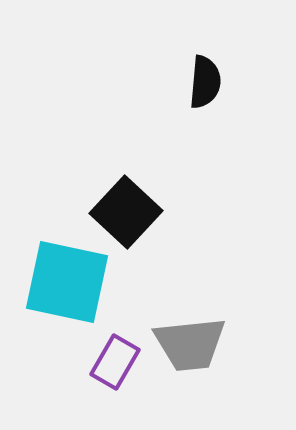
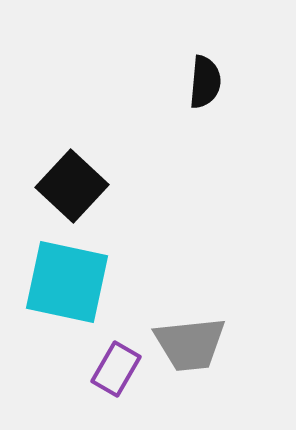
black square: moved 54 px left, 26 px up
purple rectangle: moved 1 px right, 7 px down
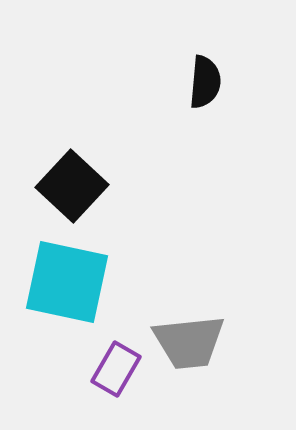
gray trapezoid: moved 1 px left, 2 px up
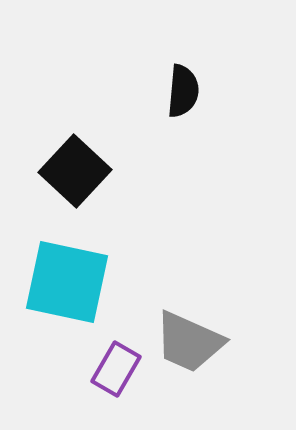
black semicircle: moved 22 px left, 9 px down
black square: moved 3 px right, 15 px up
gray trapezoid: rotated 30 degrees clockwise
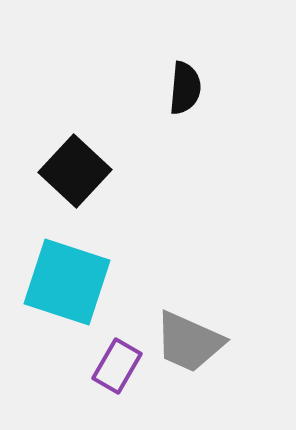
black semicircle: moved 2 px right, 3 px up
cyan square: rotated 6 degrees clockwise
purple rectangle: moved 1 px right, 3 px up
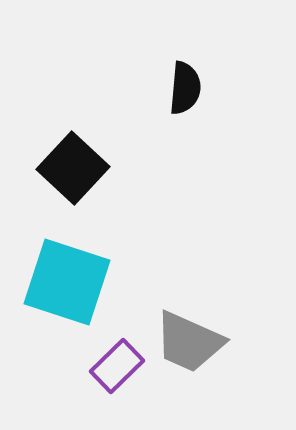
black square: moved 2 px left, 3 px up
purple rectangle: rotated 16 degrees clockwise
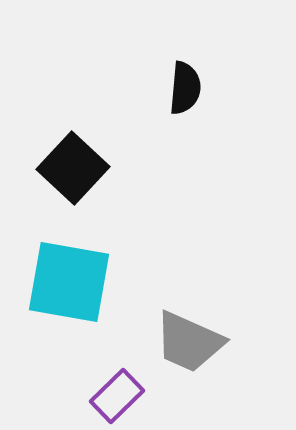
cyan square: moved 2 px right; rotated 8 degrees counterclockwise
purple rectangle: moved 30 px down
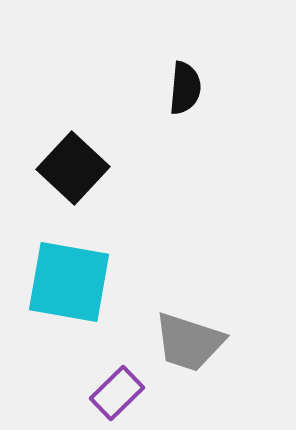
gray trapezoid: rotated 6 degrees counterclockwise
purple rectangle: moved 3 px up
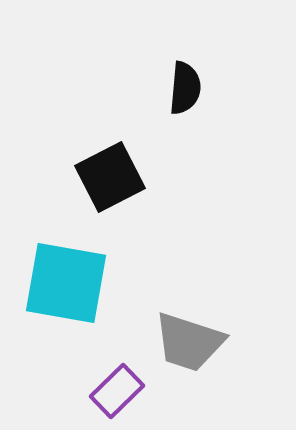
black square: moved 37 px right, 9 px down; rotated 20 degrees clockwise
cyan square: moved 3 px left, 1 px down
purple rectangle: moved 2 px up
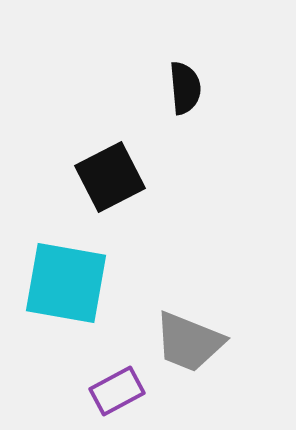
black semicircle: rotated 10 degrees counterclockwise
gray trapezoid: rotated 4 degrees clockwise
purple rectangle: rotated 16 degrees clockwise
